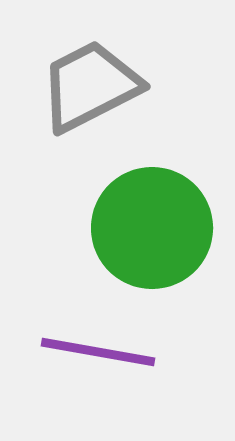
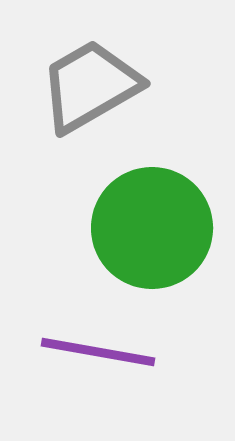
gray trapezoid: rotated 3 degrees counterclockwise
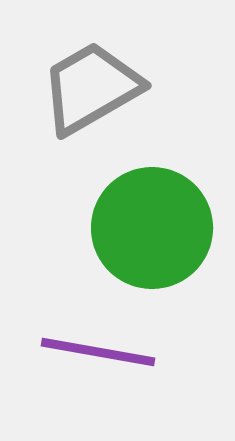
gray trapezoid: moved 1 px right, 2 px down
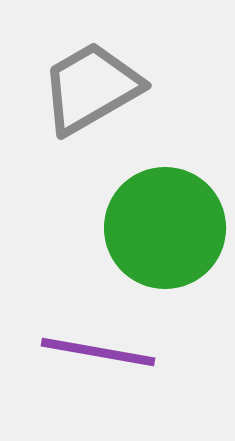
green circle: moved 13 px right
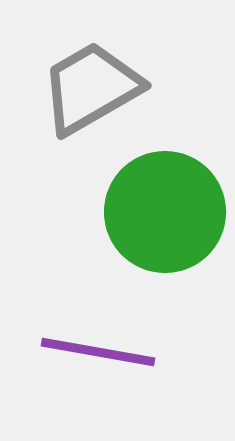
green circle: moved 16 px up
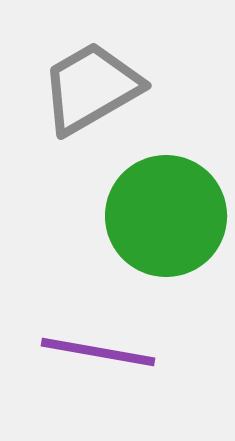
green circle: moved 1 px right, 4 px down
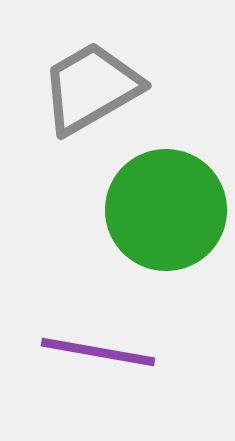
green circle: moved 6 px up
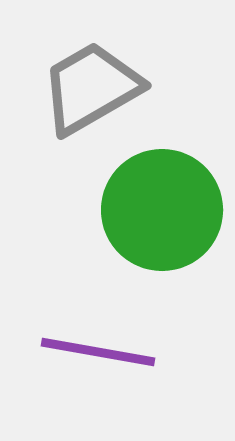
green circle: moved 4 px left
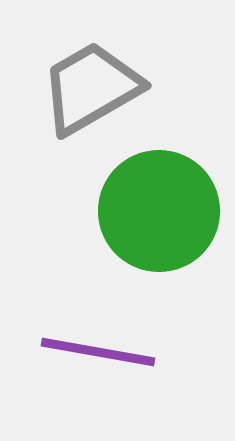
green circle: moved 3 px left, 1 px down
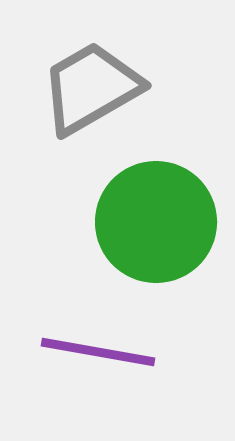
green circle: moved 3 px left, 11 px down
